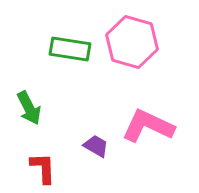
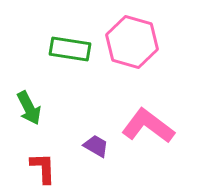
pink L-shape: rotated 12 degrees clockwise
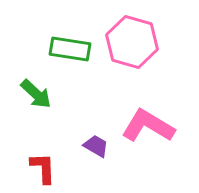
green arrow: moved 7 px right, 14 px up; rotated 20 degrees counterclockwise
pink L-shape: rotated 6 degrees counterclockwise
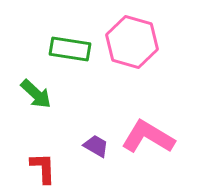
pink L-shape: moved 11 px down
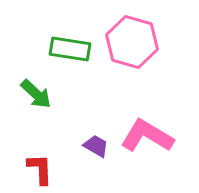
pink L-shape: moved 1 px left, 1 px up
red L-shape: moved 3 px left, 1 px down
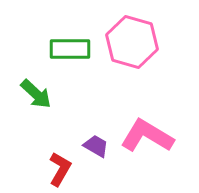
green rectangle: rotated 9 degrees counterclockwise
red L-shape: moved 20 px right; rotated 32 degrees clockwise
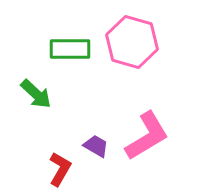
pink L-shape: rotated 118 degrees clockwise
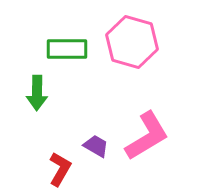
green rectangle: moved 3 px left
green arrow: moved 1 px right, 1 px up; rotated 48 degrees clockwise
